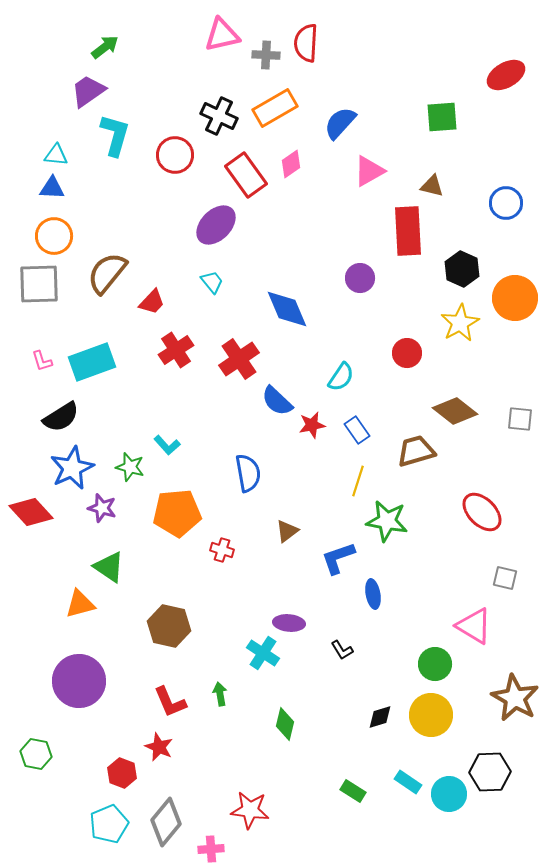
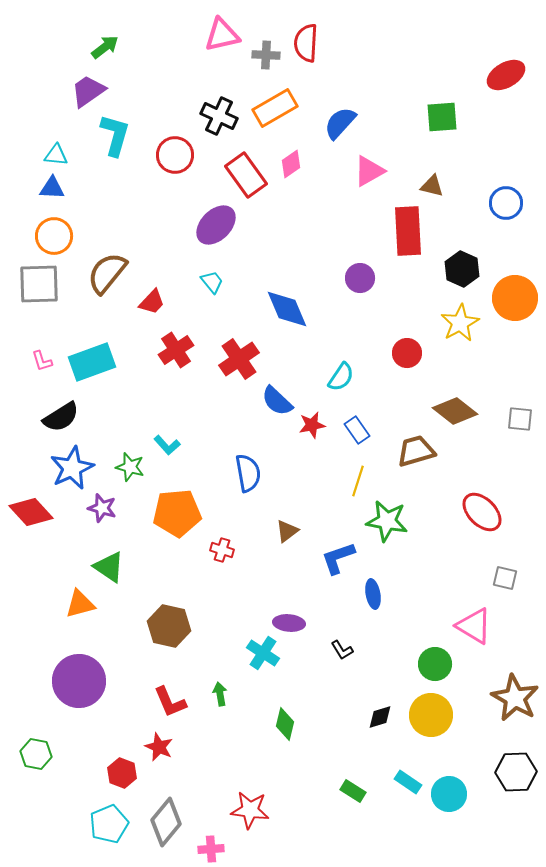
black hexagon at (490, 772): moved 26 px right
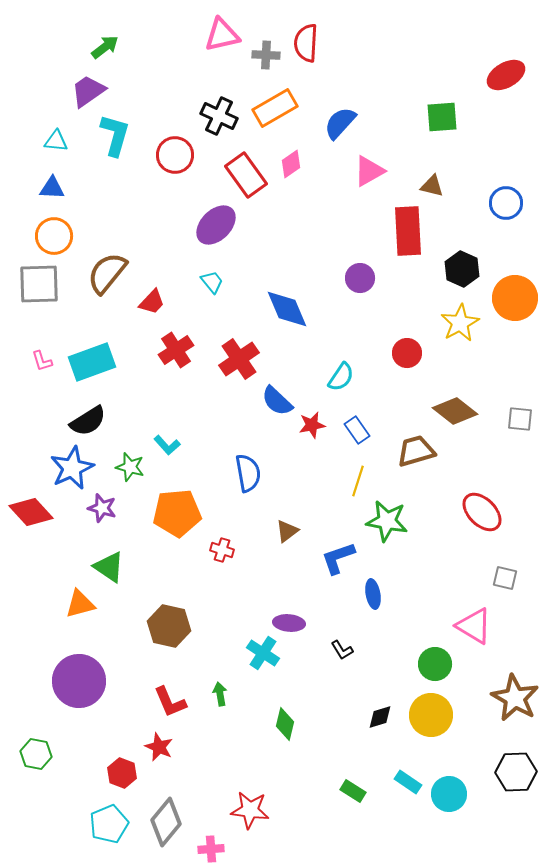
cyan triangle at (56, 155): moved 14 px up
black semicircle at (61, 417): moved 27 px right, 4 px down
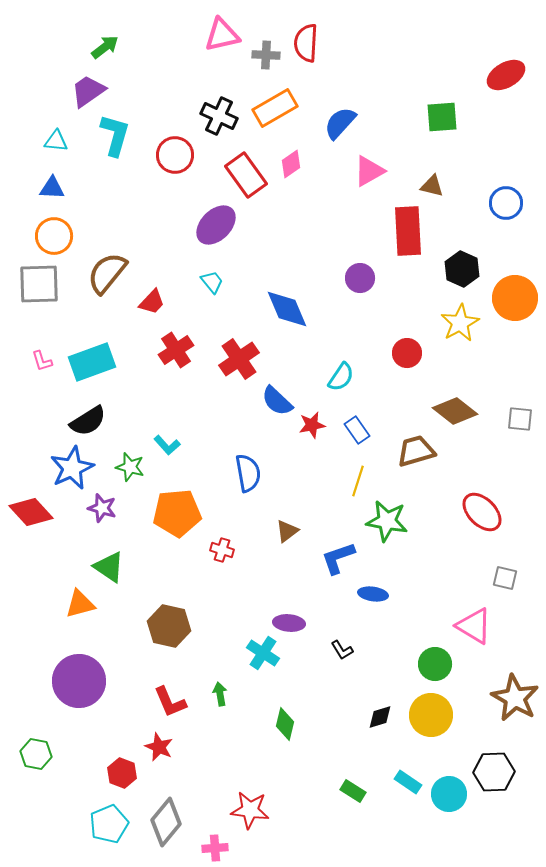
blue ellipse at (373, 594): rotated 72 degrees counterclockwise
black hexagon at (516, 772): moved 22 px left
pink cross at (211, 849): moved 4 px right, 1 px up
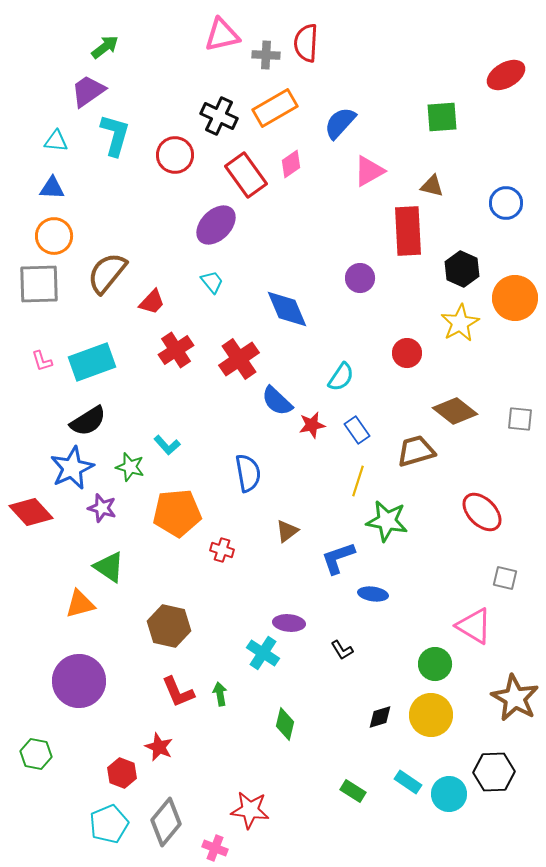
red L-shape at (170, 702): moved 8 px right, 10 px up
pink cross at (215, 848): rotated 25 degrees clockwise
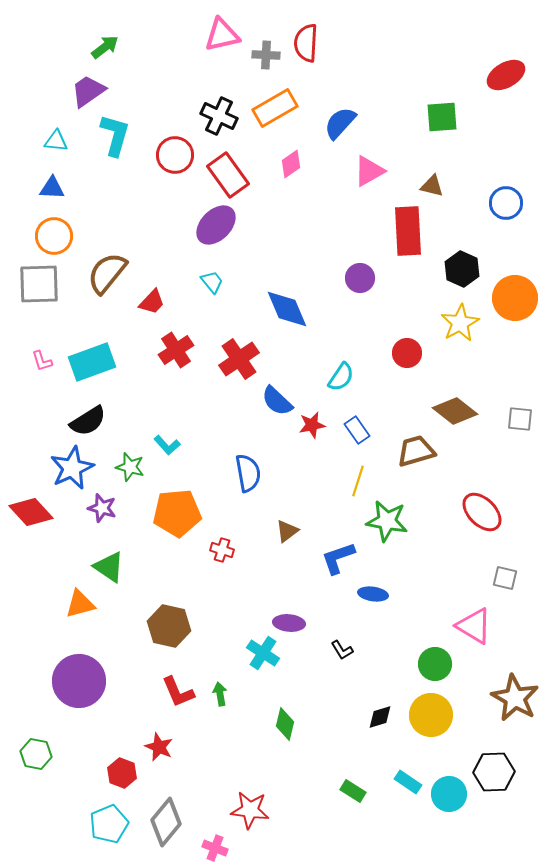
red rectangle at (246, 175): moved 18 px left
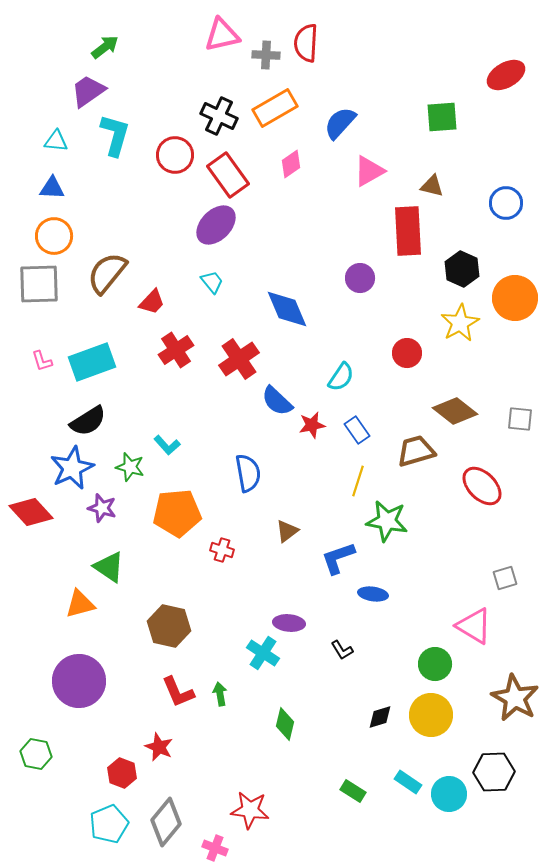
red ellipse at (482, 512): moved 26 px up
gray square at (505, 578): rotated 30 degrees counterclockwise
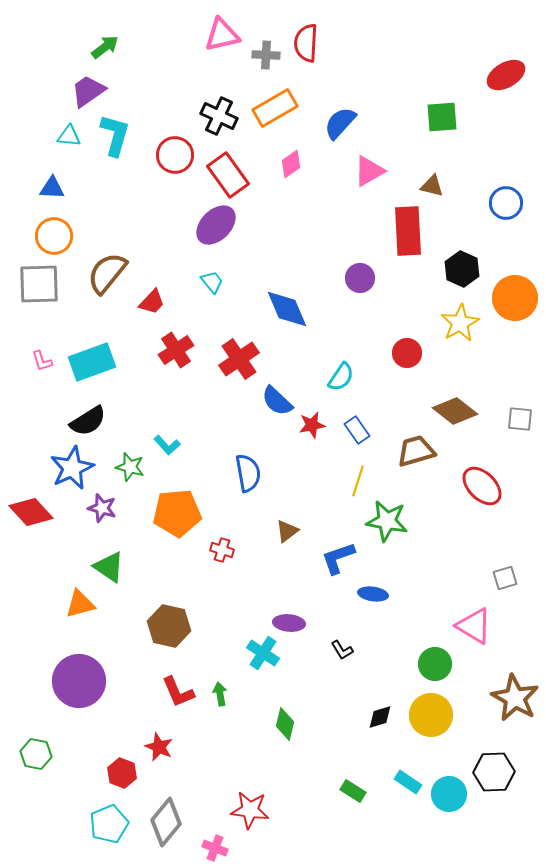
cyan triangle at (56, 141): moved 13 px right, 5 px up
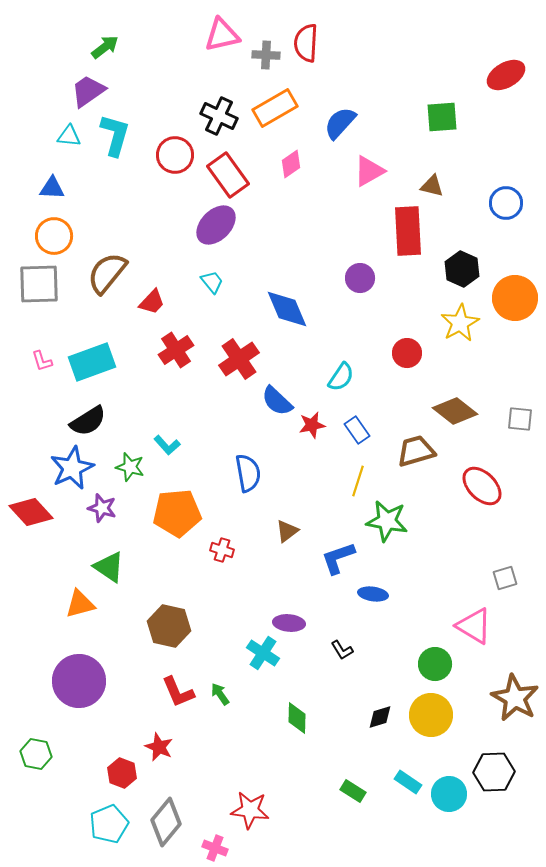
green arrow at (220, 694): rotated 25 degrees counterclockwise
green diamond at (285, 724): moved 12 px right, 6 px up; rotated 12 degrees counterclockwise
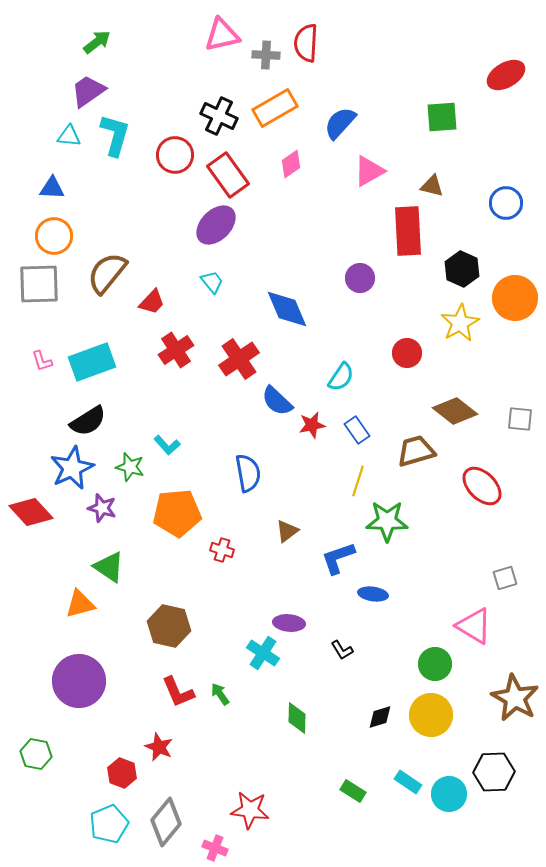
green arrow at (105, 47): moved 8 px left, 5 px up
green star at (387, 521): rotated 9 degrees counterclockwise
